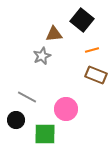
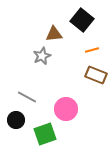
green square: rotated 20 degrees counterclockwise
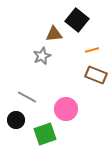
black square: moved 5 px left
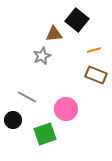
orange line: moved 2 px right
black circle: moved 3 px left
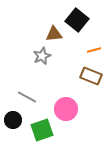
brown rectangle: moved 5 px left, 1 px down
green square: moved 3 px left, 4 px up
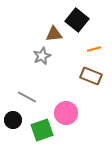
orange line: moved 1 px up
pink circle: moved 4 px down
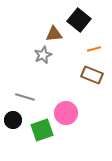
black square: moved 2 px right
gray star: moved 1 px right, 1 px up
brown rectangle: moved 1 px right, 1 px up
gray line: moved 2 px left; rotated 12 degrees counterclockwise
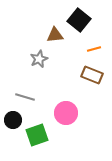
brown triangle: moved 1 px right, 1 px down
gray star: moved 4 px left, 4 px down
green square: moved 5 px left, 5 px down
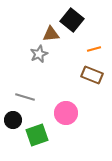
black square: moved 7 px left
brown triangle: moved 4 px left, 1 px up
gray star: moved 5 px up
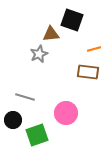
black square: rotated 20 degrees counterclockwise
brown rectangle: moved 4 px left, 3 px up; rotated 15 degrees counterclockwise
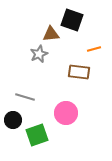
brown rectangle: moved 9 px left
